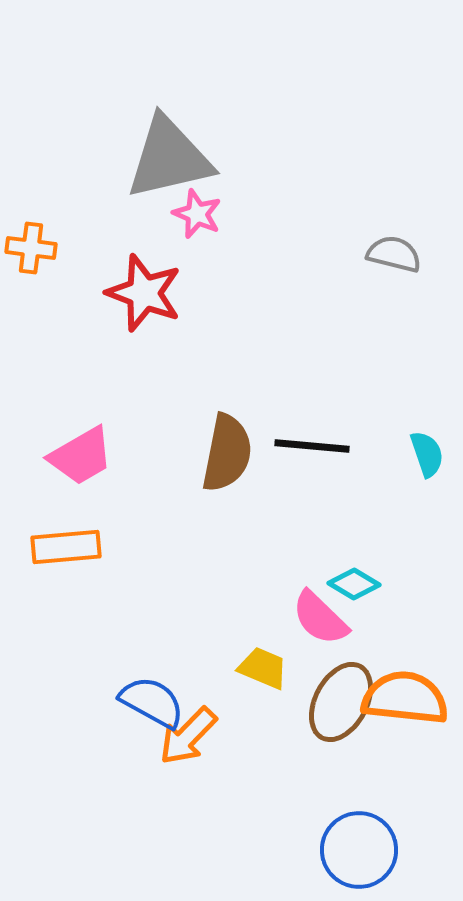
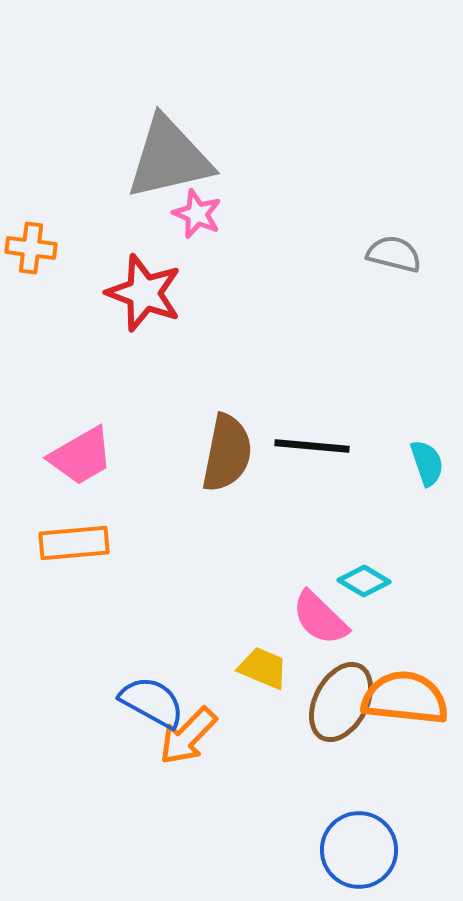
cyan semicircle: moved 9 px down
orange rectangle: moved 8 px right, 4 px up
cyan diamond: moved 10 px right, 3 px up
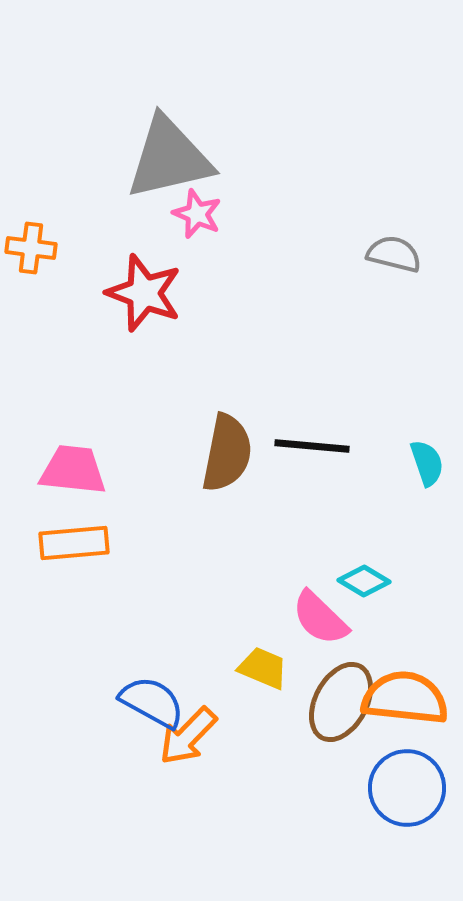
pink trapezoid: moved 8 px left, 14 px down; rotated 144 degrees counterclockwise
blue circle: moved 48 px right, 62 px up
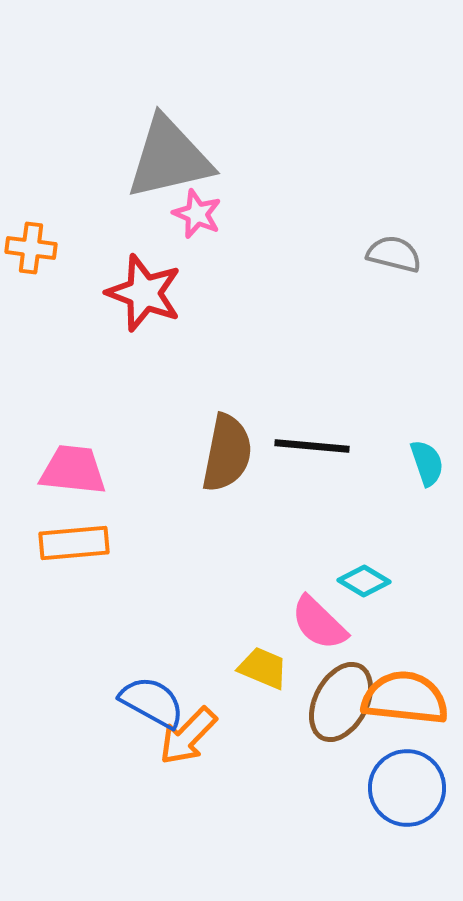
pink semicircle: moved 1 px left, 5 px down
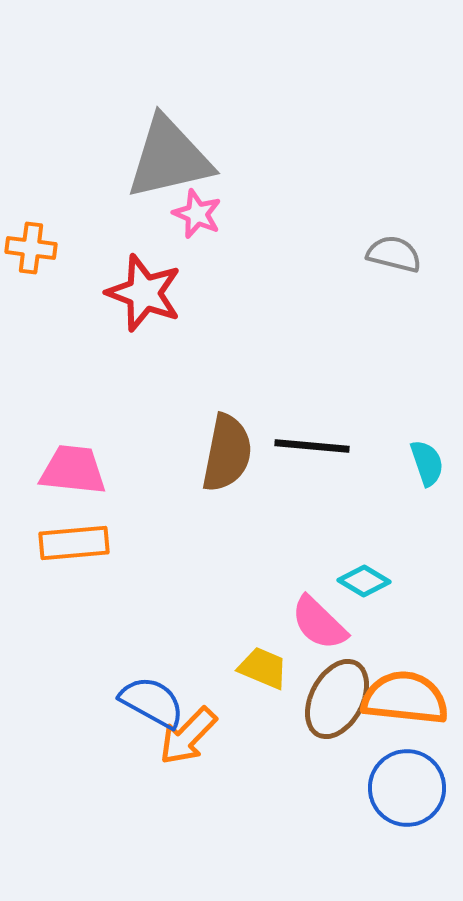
brown ellipse: moved 4 px left, 3 px up
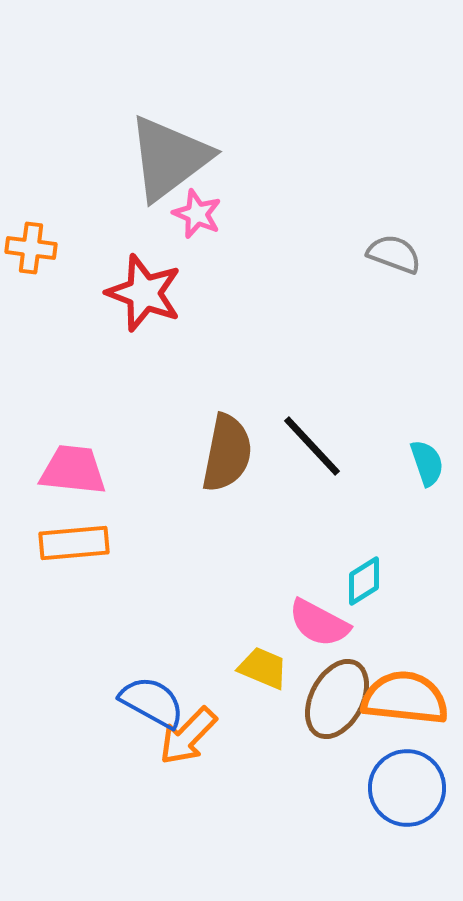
gray triangle: rotated 24 degrees counterclockwise
gray semicircle: rotated 6 degrees clockwise
black line: rotated 42 degrees clockwise
cyan diamond: rotated 63 degrees counterclockwise
pink semicircle: rotated 16 degrees counterclockwise
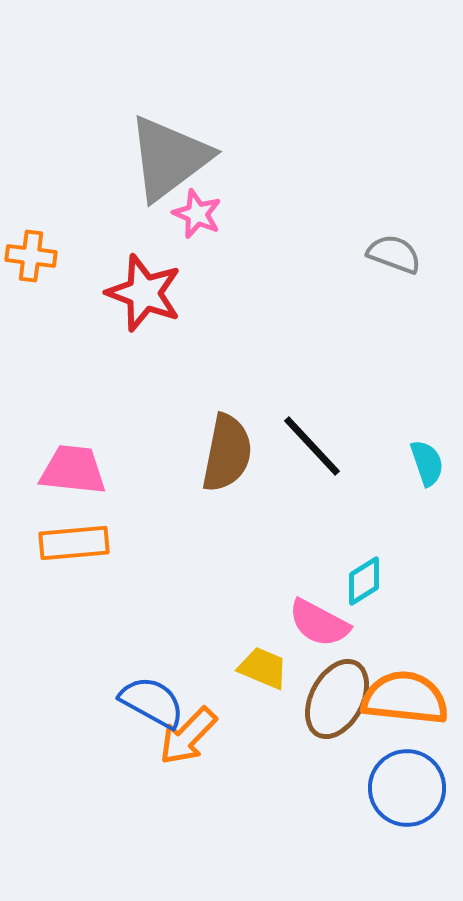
orange cross: moved 8 px down
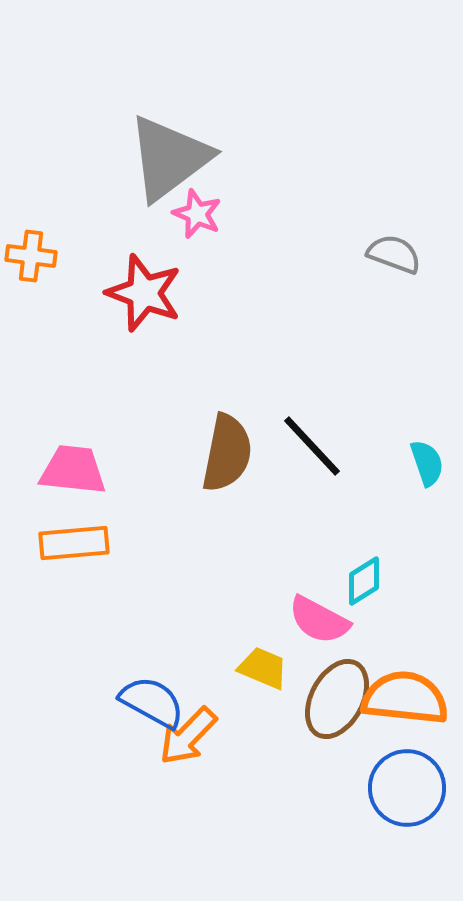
pink semicircle: moved 3 px up
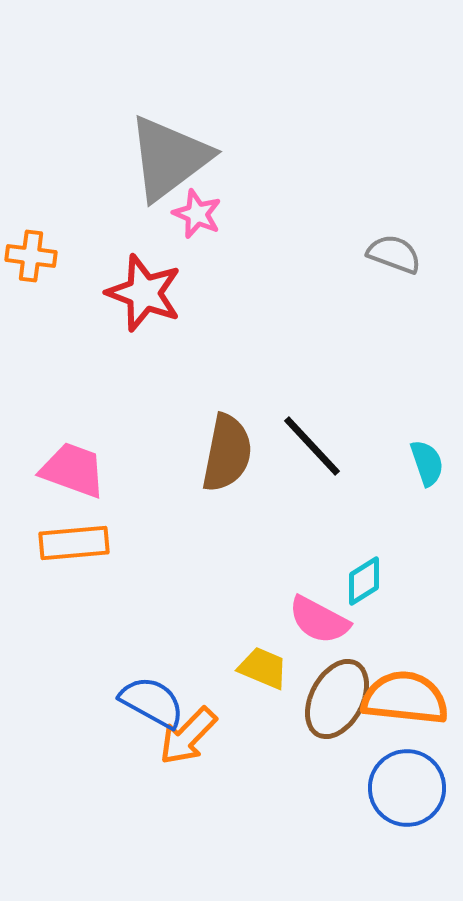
pink trapezoid: rotated 14 degrees clockwise
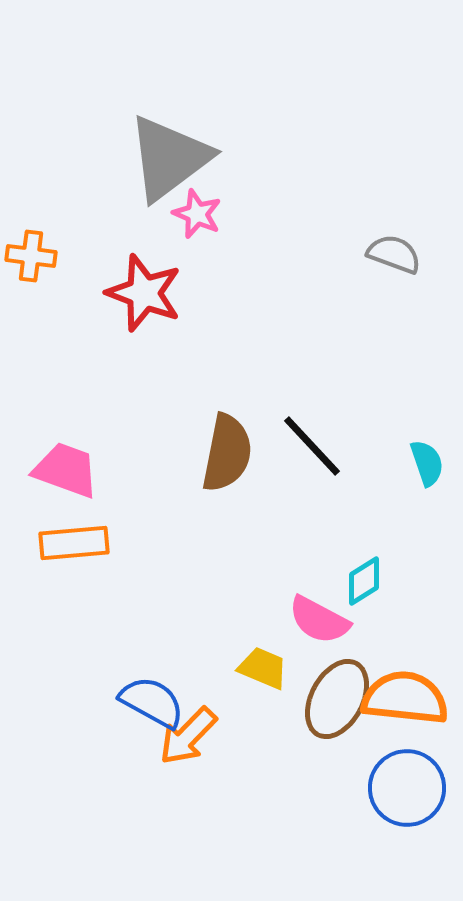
pink trapezoid: moved 7 px left
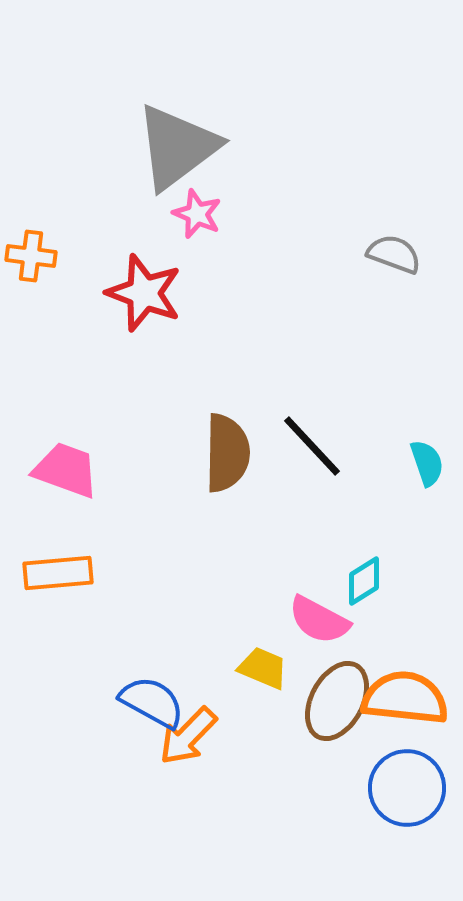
gray triangle: moved 8 px right, 11 px up
brown semicircle: rotated 10 degrees counterclockwise
orange rectangle: moved 16 px left, 30 px down
brown ellipse: moved 2 px down
